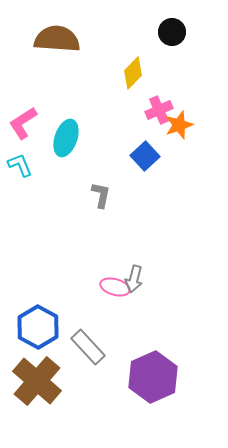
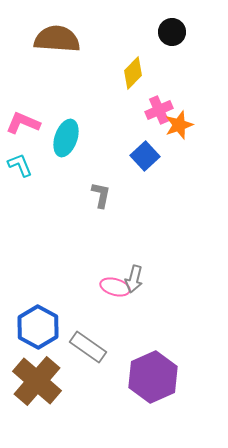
pink L-shape: rotated 56 degrees clockwise
gray rectangle: rotated 12 degrees counterclockwise
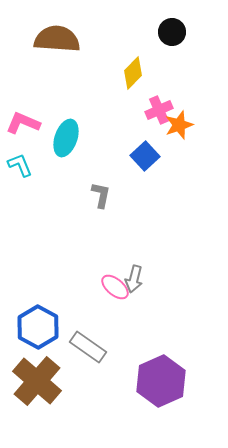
pink ellipse: rotated 24 degrees clockwise
purple hexagon: moved 8 px right, 4 px down
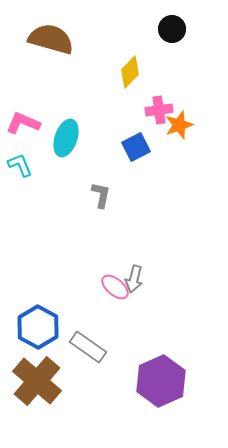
black circle: moved 3 px up
brown semicircle: moved 6 px left; rotated 12 degrees clockwise
yellow diamond: moved 3 px left, 1 px up
pink cross: rotated 16 degrees clockwise
blue square: moved 9 px left, 9 px up; rotated 16 degrees clockwise
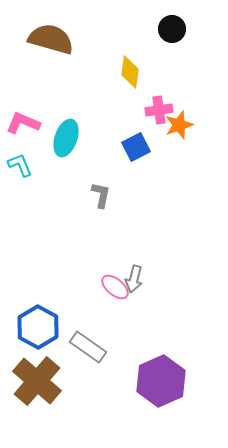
yellow diamond: rotated 36 degrees counterclockwise
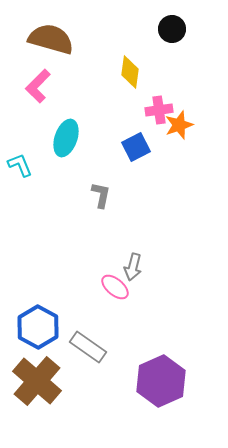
pink L-shape: moved 15 px right, 37 px up; rotated 68 degrees counterclockwise
gray arrow: moved 1 px left, 12 px up
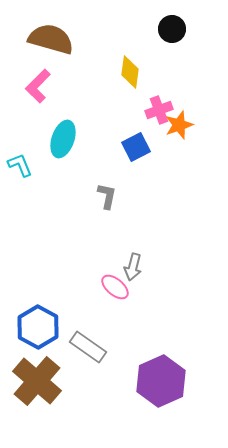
pink cross: rotated 12 degrees counterclockwise
cyan ellipse: moved 3 px left, 1 px down
gray L-shape: moved 6 px right, 1 px down
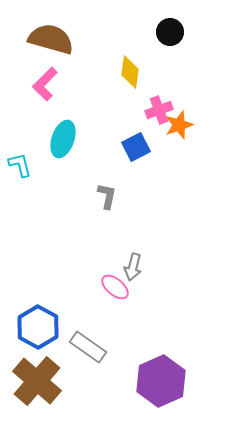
black circle: moved 2 px left, 3 px down
pink L-shape: moved 7 px right, 2 px up
cyan L-shape: rotated 8 degrees clockwise
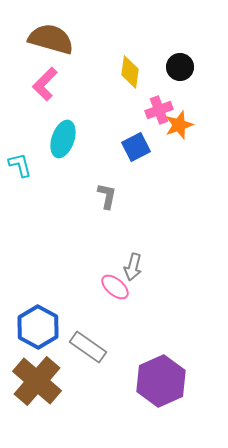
black circle: moved 10 px right, 35 px down
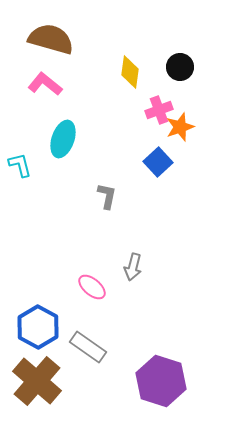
pink L-shape: rotated 84 degrees clockwise
orange star: moved 1 px right, 2 px down
blue square: moved 22 px right, 15 px down; rotated 16 degrees counterclockwise
pink ellipse: moved 23 px left
purple hexagon: rotated 18 degrees counterclockwise
